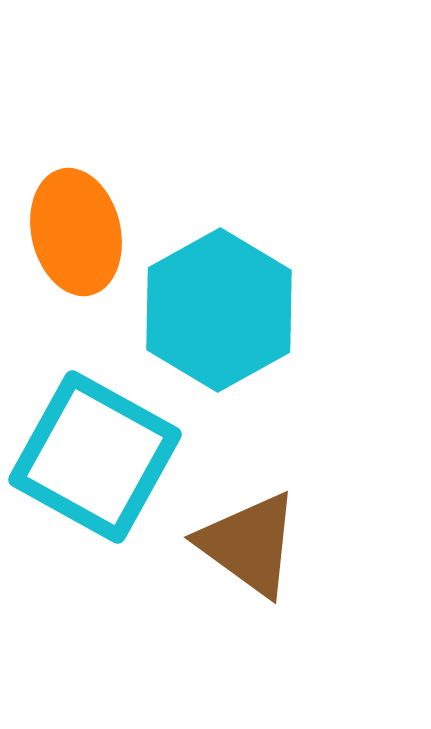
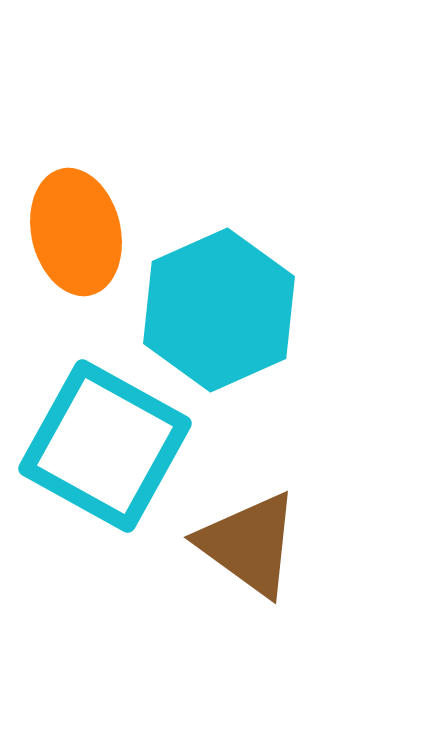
cyan hexagon: rotated 5 degrees clockwise
cyan square: moved 10 px right, 11 px up
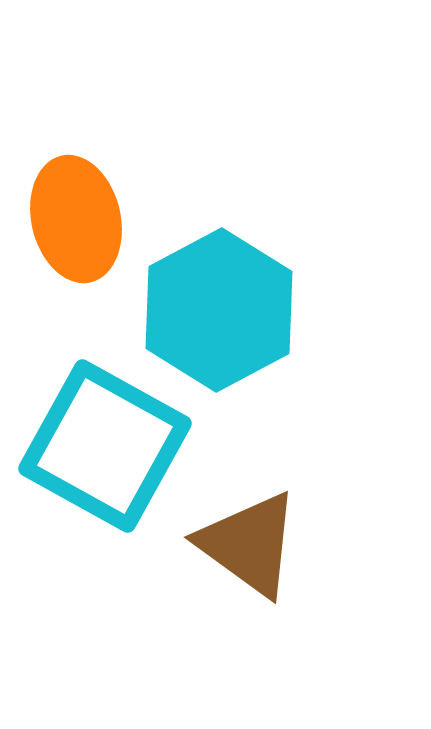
orange ellipse: moved 13 px up
cyan hexagon: rotated 4 degrees counterclockwise
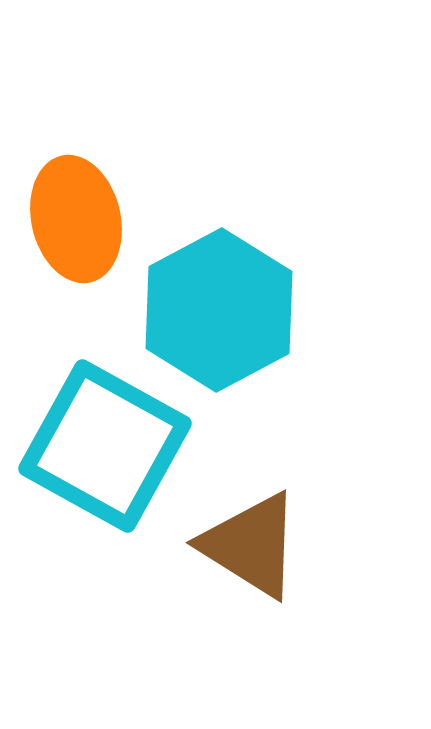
brown triangle: moved 2 px right, 1 px down; rotated 4 degrees counterclockwise
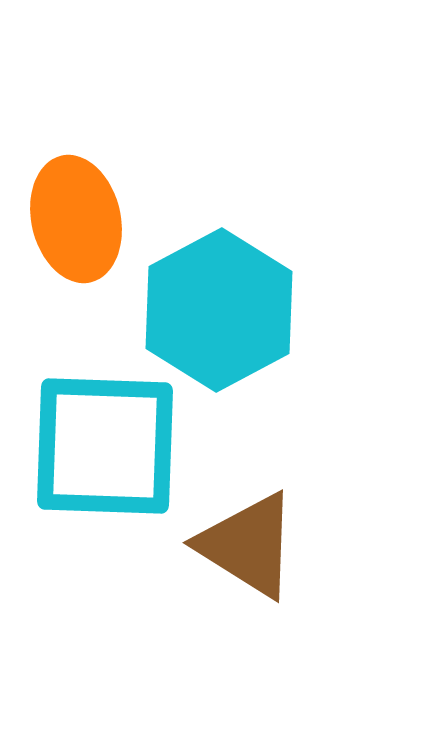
cyan square: rotated 27 degrees counterclockwise
brown triangle: moved 3 px left
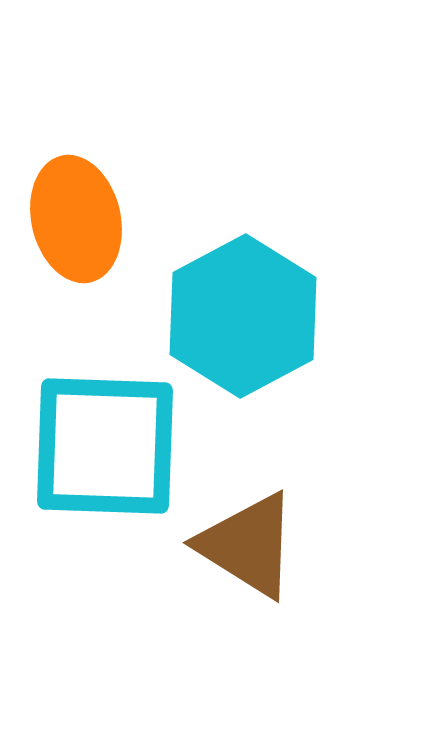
cyan hexagon: moved 24 px right, 6 px down
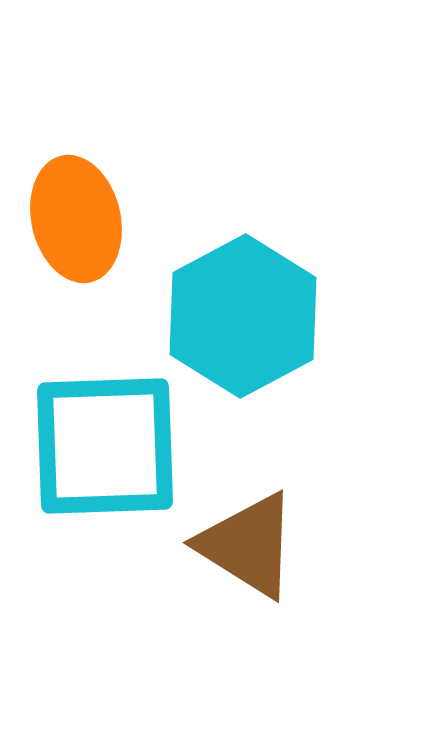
cyan square: rotated 4 degrees counterclockwise
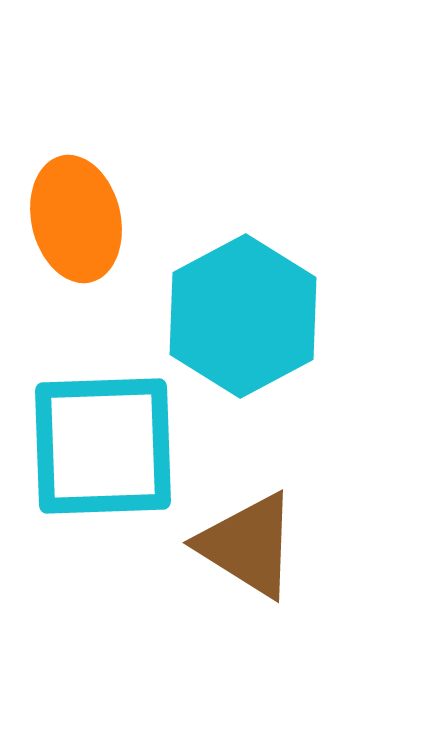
cyan square: moved 2 px left
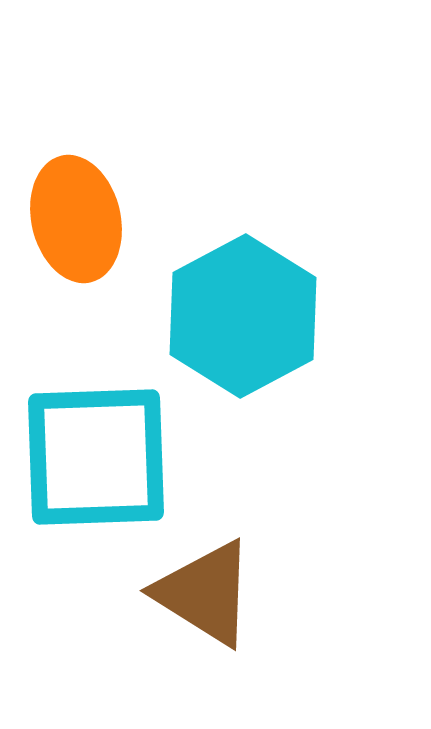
cyan square: moved 7 px left, 11 px down
brown triangle: moved 43 px left, 48 px down
